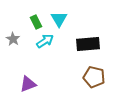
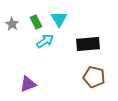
gray star: moved 1 px left, 15 px up
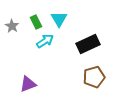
gray star: moved 2 px down
black rectangle: rotated 20 degrees counterclockwise
brown pentagon: rotated 30 degrees counterclockwise
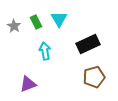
gray star: moved 2 px right
cyan arrow: moved 10 px down; rotated 66 degrees counterclockwise
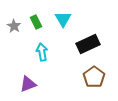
cyan triangle: moved 4 px right
cyan arrow: moved 3 px left, 1 px down
brown pentagon: rotated 20 degrees counterclockwise
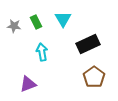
gray star: rotated 24 degrees counterclockwise
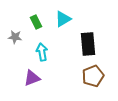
cyan triangle: rotated 30 degrees clockwise
gray star: moved 1 px right, 11 px down
black rectangle: rotated 70 degrees counterclockwise
brown pentagon: moved 1 px left, 1 px up; rotated 15 degrees clockwise
purple triangle: moved 4 px right, 6 px up
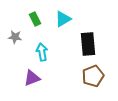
green rectangle: moved 1 px left, 3 px up
